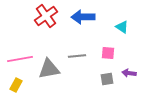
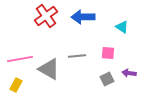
gray triangle: rotated 40 degrees clockwise
gray square: rotated 16 degrees counterclockwise
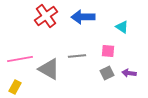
pink square: moved 2 px up
gray square: moved 6 px up
yellow rectangle: moved 1 px left, 2 px down
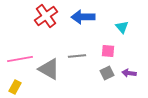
cyan triangle: rotated 16 degrees clockwise
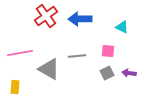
blue arrow: moved 3 px left, 2 px down
cyan triangle: rotated 24 degrees counterclockwise
pink line: moved 6 px up
yellow rectangle: rotated 24 degrees counterclockwise
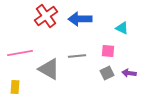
cyan triangle: moved 1 px down
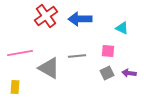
gray triangle: moved 1 px up
